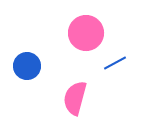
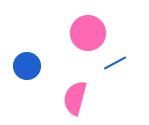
pink circle: moved 2 px right
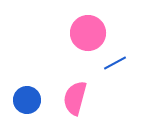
blue circle: moved 34 px down
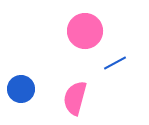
pink circle: moved 3 px left, 2 px up
blue circle: moved 6 px left, 11 px up
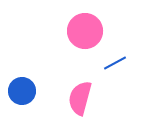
blue circle: moved 1 px right, 2 px down
pink semicircle: moved 5 px right
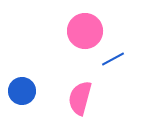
blue line: moved 2 px left, 4 px up
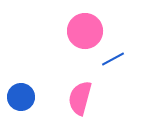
blue circle: moved 1 px left, 6 px down
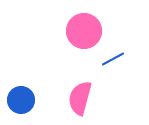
pink circle: moved 1 px left
blue circle: moved 3 px down
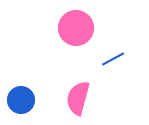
pink circle: moved 8 px left, 3 px up
pink semicircle: moved 2 px left
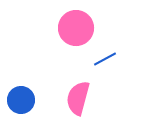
blue line: moved 8 px left
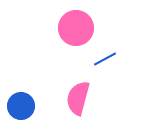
blue circle: moved 6 px down
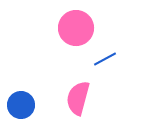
blue circle: moved 1 px up
